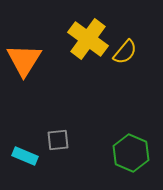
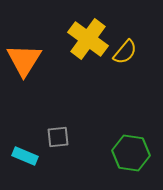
gray square: moved 3 px up
green hexagon: rotated 15 degrees counterclockwise
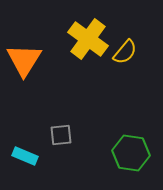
gray square: moved 3 px right, 2 px up
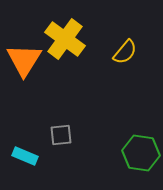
yellow cross: moved 23 px left
green hexagon: moved 10 px right
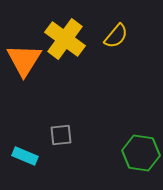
yellow semicircle: moved 9 px left, 16 px up
